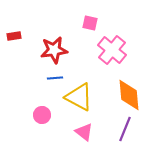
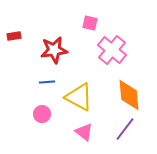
blue line: moved 8 px left, 4 px down
pink circle: moved 1 px up
purple line: rotated 15 degrees clockwise
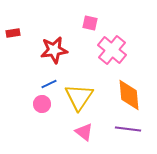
red rectangle: moved 1 px left, 3 px up
blue line: moved 2 px right, 2 px down; rotated 21 degrees counterclockwise
yellow triangle: rotated 36 degrees clockwise
pink circle: moved 10 px up
purple line: moved 3 px right; rotated 60 degrees clockwise
